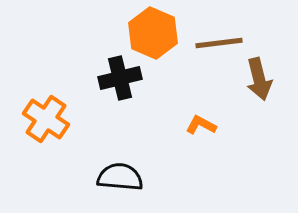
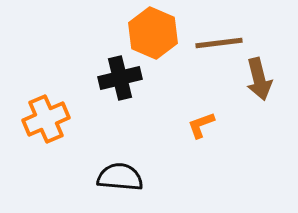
orange cross: rotated 33 degrees clockwise
orange L-shape: rotated 48 degrees counterclockwise
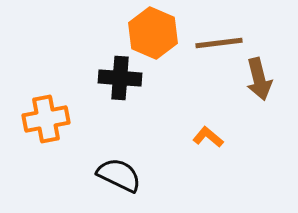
black cross: rotated 18 degrees clockwise
orange cross: rotated 12 degrees clockwise
orange L-shape: moved 7 px right, 12 px down; rotated 60 degrees clockwise
black semicircle: moved 1 px left, 2 px up; rotated 21 degrees clockwise
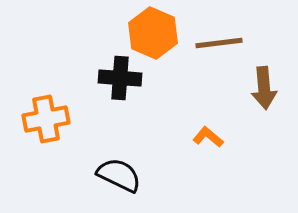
brown arrow: moved 5 px right, 9 px down; rotated 9 degrees clockwise
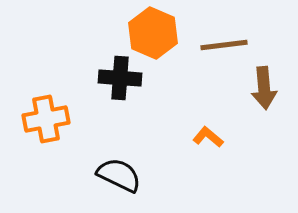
brown line: moved 5 px right, 2 px down
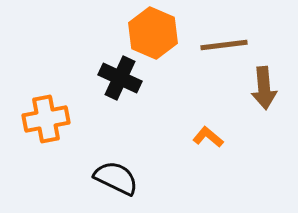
black cross: rotated 21 degrees clockwise
black semicircle: moved 3 px left, 3 px down
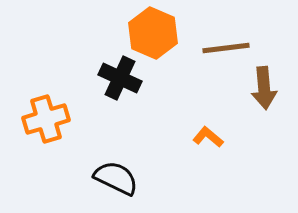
brown line: moved 2 px right, 3 px down
orange cross: rotated 6 degrees counterclockwise
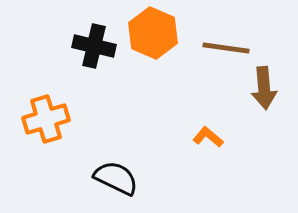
brown line: rotated 15 degrees clockwise
black cross: moved 26 px left, 32 px up; rotated 12 degrees counterclockwise
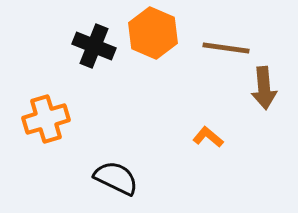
black cross: rotated 9 degrees clockwise
